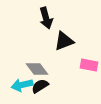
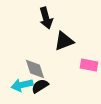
gray diamond: moved 2 px left; rotated 20 degrees clockwise
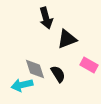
black triangle: moved 3 px right, 2 px up
pink rectangle: rotated 18 degrees clockwise
black semicircle: moved 18 px right, 12 px up; rotated 90 degrees clockwise
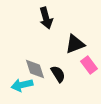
black triangle: moved 8 px right, 5 px down
pink rectangle: rotated 24 degrees clockwise
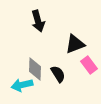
black arrow: moved 8 px left, 3 px down
gray diamond: rotated 20 degrees clockwise
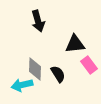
black triangle: rotated 15 degrees clockwise
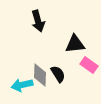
pink rectangle: rotated 18 degrees counterclockwise
gray diamond: moved 5 px right, 6 px down
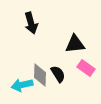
black arrow: moved 7 px left, 2 px down
pink rectangle: moved 3 px left, 3 px down
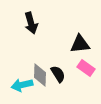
black triangle: moved 5 px right
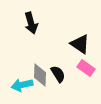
black triangle: rotated 40 degrees clockwise
